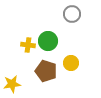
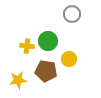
yellow cross: moved 1 px left, 1 px down
yellow circle: moved 2 px left, 4 px up
brown pentagon: rotated 10 degrees counterclockwise
yellow star: moved 6 px right, 4 px up
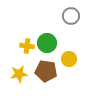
gray circle: moved 1 px left, 2 px down
green circle: moved 1 px left, 2 px down
yellow star: moved 1 px right, 6 px up
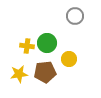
gray circle: moved 4 px right
brown pentagon: moved 1 px left, 1 px down; rotated 15 degrees counterclockwise
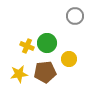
yellow cross: rotated 16 degrees clockwise
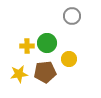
gray circle: moved 3 px left
yellow cross: rotated 24 degrees counterclockwise
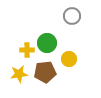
yellow cross: moved 4 px down
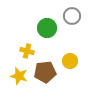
green circle: moved 15 px up
yellow cross: moved 1 px down; rotated 16 degrees clockwise
yellow circle: moved 1 px right, 2 px down
yellow star: moved 2 px down; rotated 24 degrees clockwise
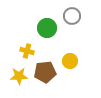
yellow star: rotated 18 degrees counterclockwise
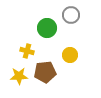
gray circle: moved 1 px left, 1 px up
yellow circle: moved 6 px up
